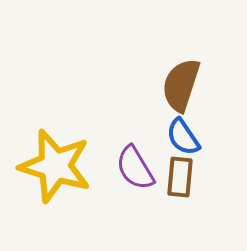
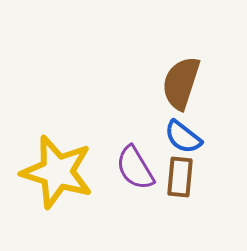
brown semicircle: moved 2 px up
blue semicircle: rotated 18 degrees counterclockwise
yellow star: moved 2 px right, 6 px down
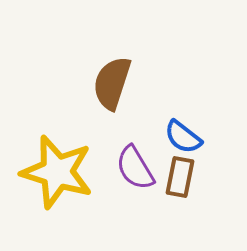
brown semicircle: moved 69 px left
brown rectangle: rotated 6 degrees clockwise
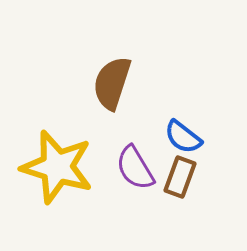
yellow star: moved 5 px up
brown rectangle: rotated 9 degrees clockwise
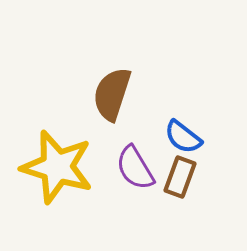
brown semicircle: moved 11 px down
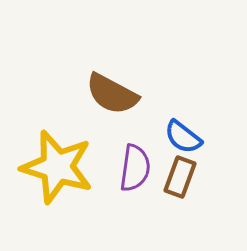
brown semicircle: rotated 80 degrees counterclockwise
purple semicircle: rotated 141 degrees counterclockwise
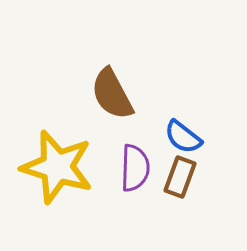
brown semicircle: rotated 34 degrees clockwise
purple semicircle: rotated 6 degrees counterclockwise
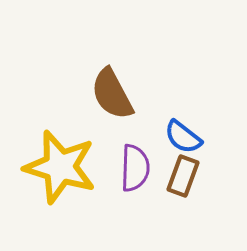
yellow star: moved 3 px right
brown rectangle: moved 3 px right, 1 px up
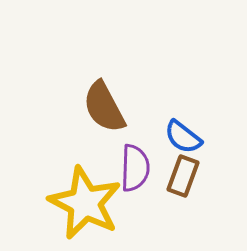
brown semicircle: moved 8 px left, 13 px down
yellow star: moved 25 px right, 36 px down; rotated 10 degrees clockwise
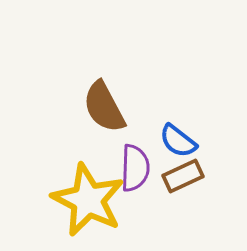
blue semicircle: moved 5 px left, 4 px down
brown rectangle: rotated 45 degrees clockwise
yellow star: moved 3 px right, 3 px up
